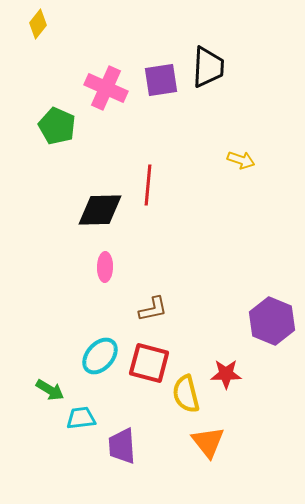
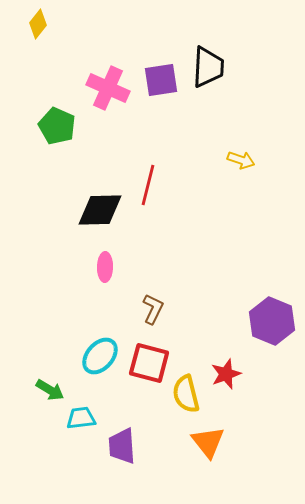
pink cross: moved 2 px right
red line: rotated 9 degrees clockwise
brown L-shape: rotated 52 degrees counterclockwise
red star: rotated 20 degrees counterclockwise
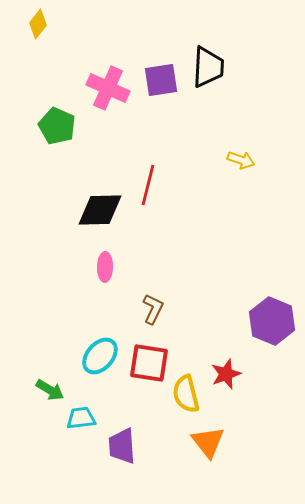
red square: rotated 6 degrees counterclockwise
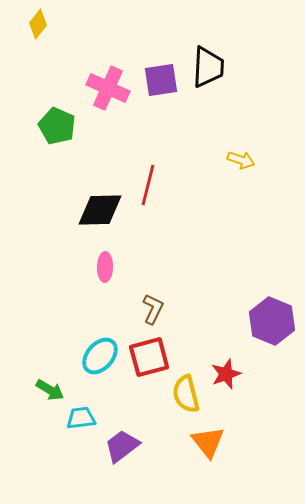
red square: moved 6 px up; rotated 24 degrees counterclockwise
purple trapezoid: rotated 57 degrees clockwise
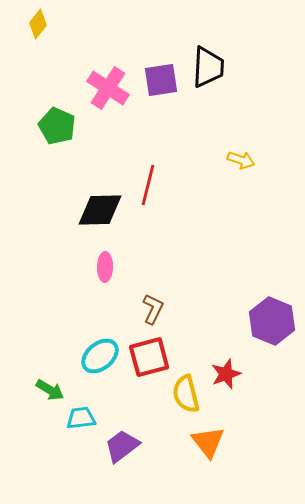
pink cross: rotated 9 degrees clockwise
cyan ellipse: rotated 9 degrees clockwise
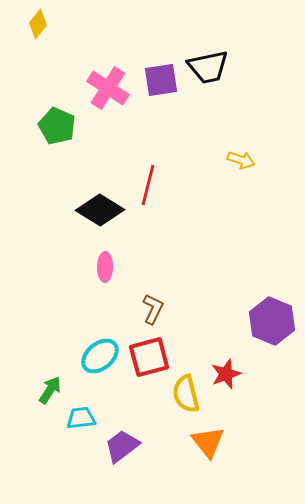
black trapezoid: rotated 75 degrees clockwise
black diamond: rotated 33 degrees clockwise
green arrow: rotated 88 degrees counterclockwise
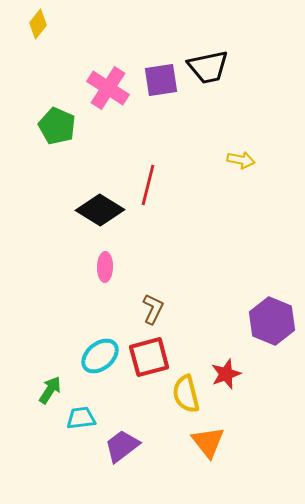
yellow arrow: rotated 8 degrees counterclockwise
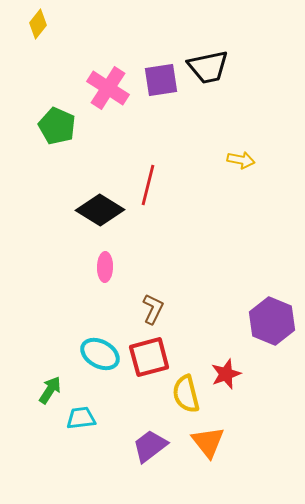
cyan ellipse: moved 2 px up; rotated 69 degrees clockwise
purple trapezoid: moved 28 px right
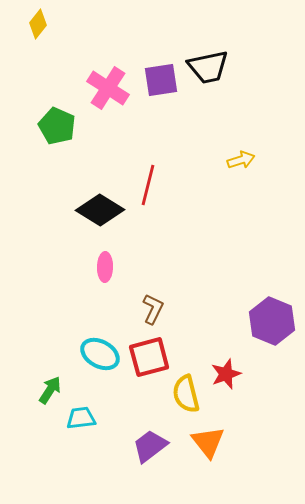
yellow arrow: rotated 28 degrees counterclockwise
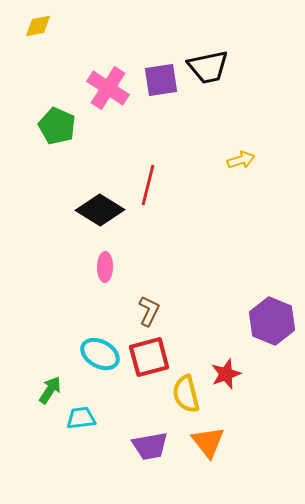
yellow diamond: moved 2 px down; rotated 40 degrees clockwise
brown L-shape: moved 4 px left, 2 px down
purple trapezoid: rotated 153 degrees counterclockwise
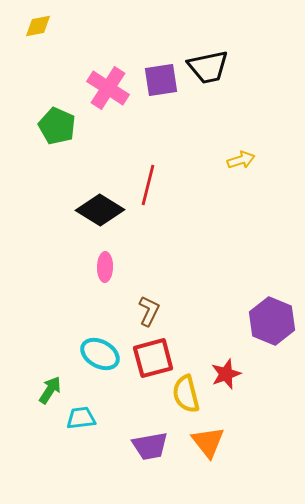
red square: moved 4 px right, 1 px down
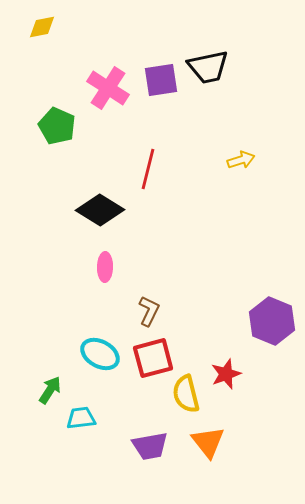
yellow diamond: moved 4 px right, 1 px down
red line: moved 16 px up
